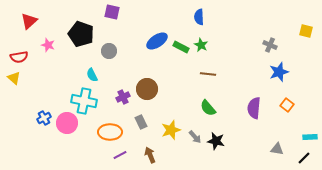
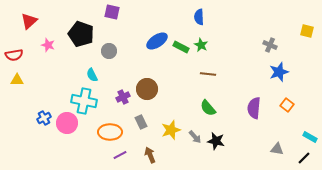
yellow square: moved 1 px right
red semicircle: moved 5 px left, 2 px up
yellow triangle: moved 3 px right, 2 px down; rotated 40 degrees counterclockwise
cyan rectangle: rotated 32 degrees clockwise
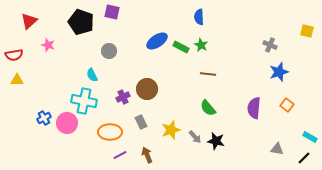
black pentagon: moved 12 px up
brown arrow: moved 3 px left
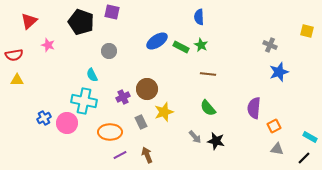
orange square: moved 13 px left, 21 px down; rotated 24 degrees clockwise
yellow star: moved 7 px left, 18 px up
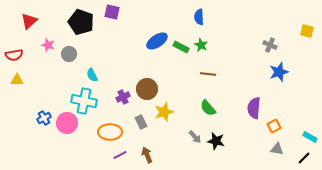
gray circle: moved 40 px left, 3 px down
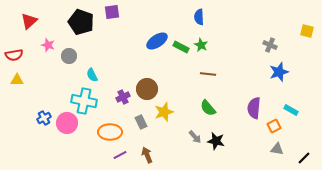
purple square: rotated 21 degrees counterclockwise
gray circle: moved 2 px down
cyan rectangle: moved 19 px left, 27 px up
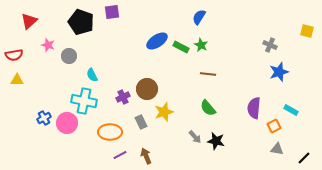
blue semicircle: rotated 35 degrees clockwise
brown arrow: moved 1 px left, 1 px down
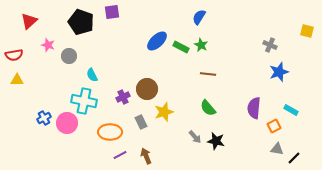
blue ellipse: rotated 10 degrees counterclockwise
black line: moved 10 px left
